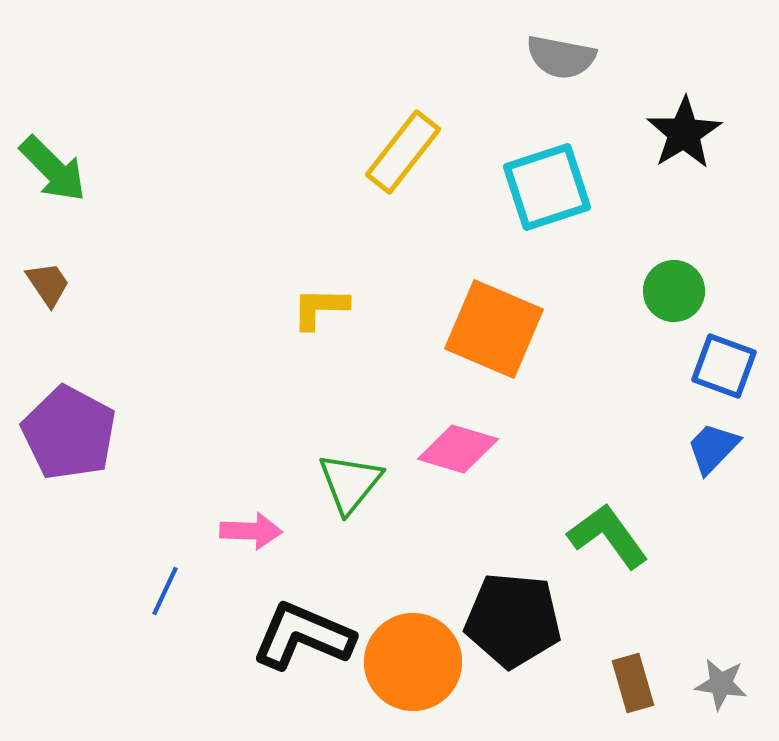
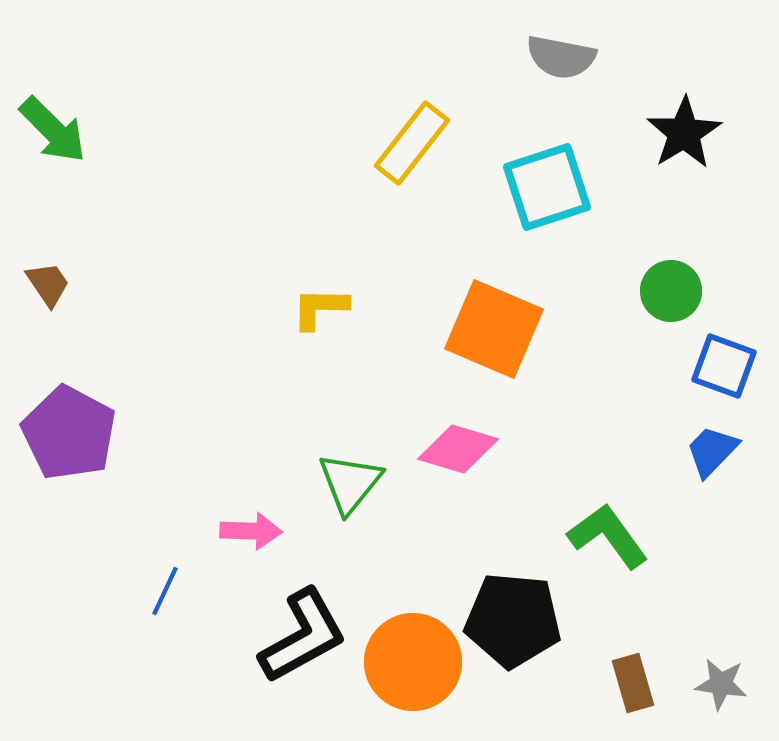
yellow rectangle: moved 9 px right, 9 px up
green arrow: moved 39 px up
green circle: moved 3 px left
blue trapezoid: moved 1 px left, 3 px down
black L-shape: rotated 128 degrees clockwise
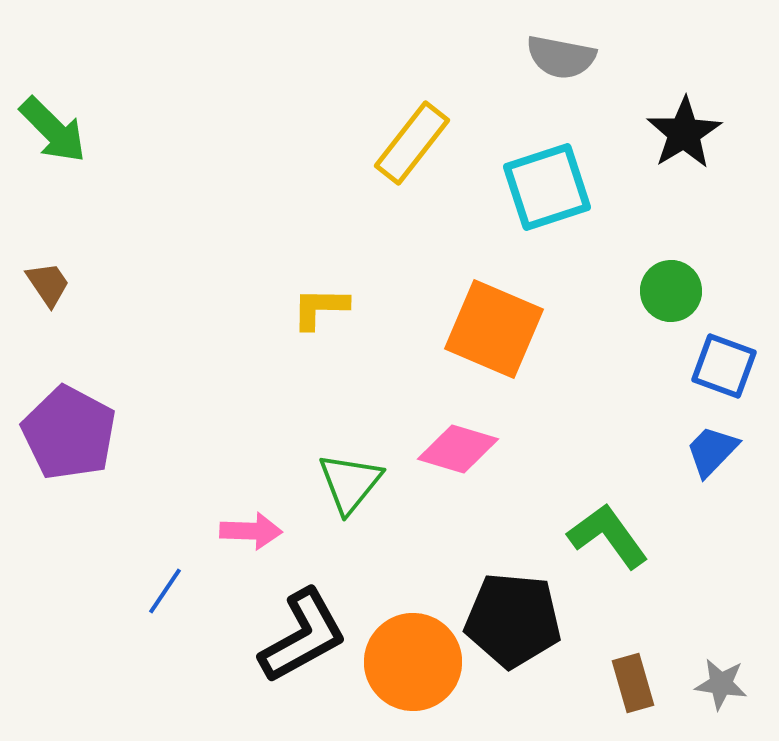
blue line: rotated 9 degrees clockwise
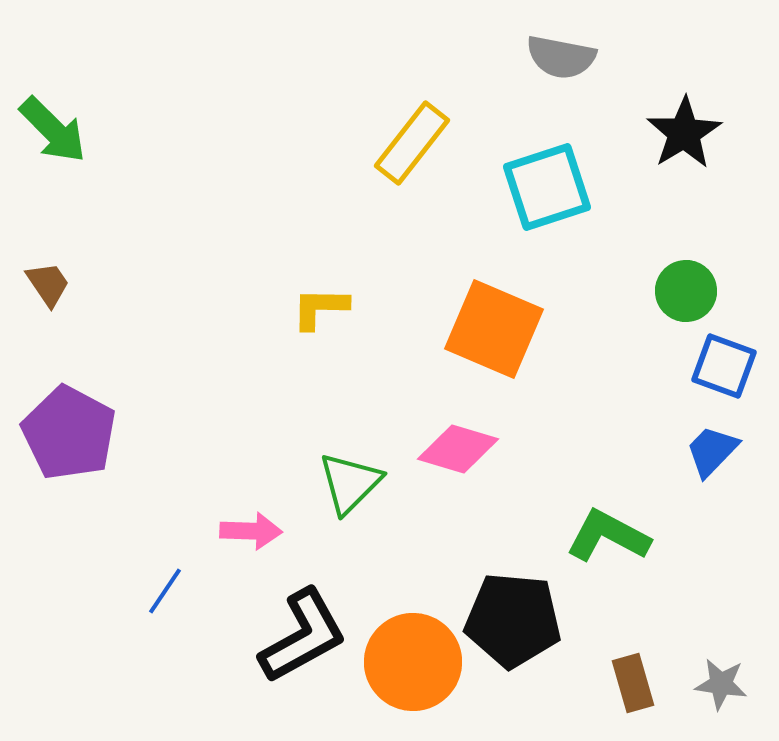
green circle: moved 15 px right
green triangle: rotated 6 degrees clockwise
green L-shape: rotated 26 degrees counterclockwise
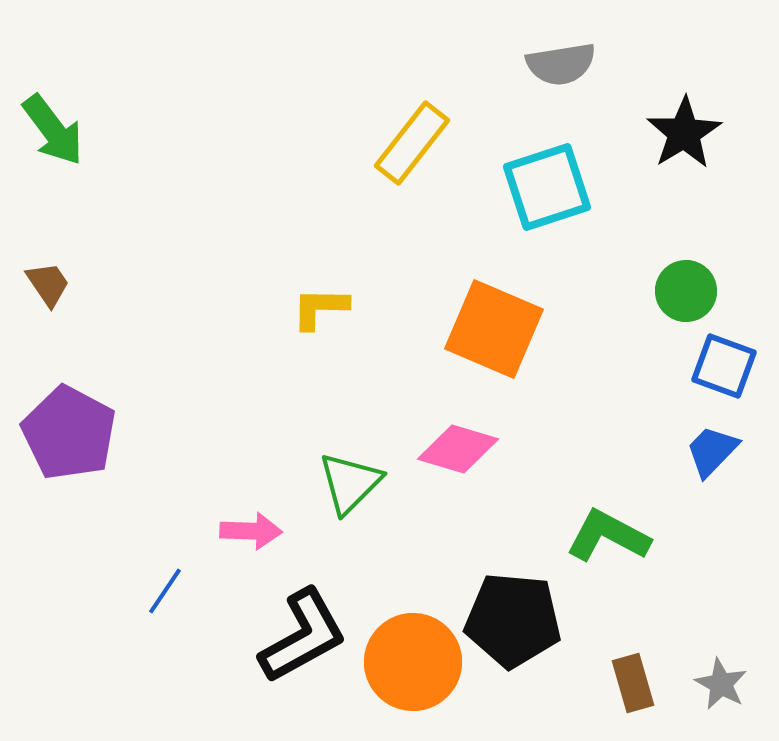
gray semicircle: moved 7 px down; rotated 20 degrees counterclockwise
green arrow: rotated 8 degrees clockwise
gray star: rotated 20 degrees clockwise
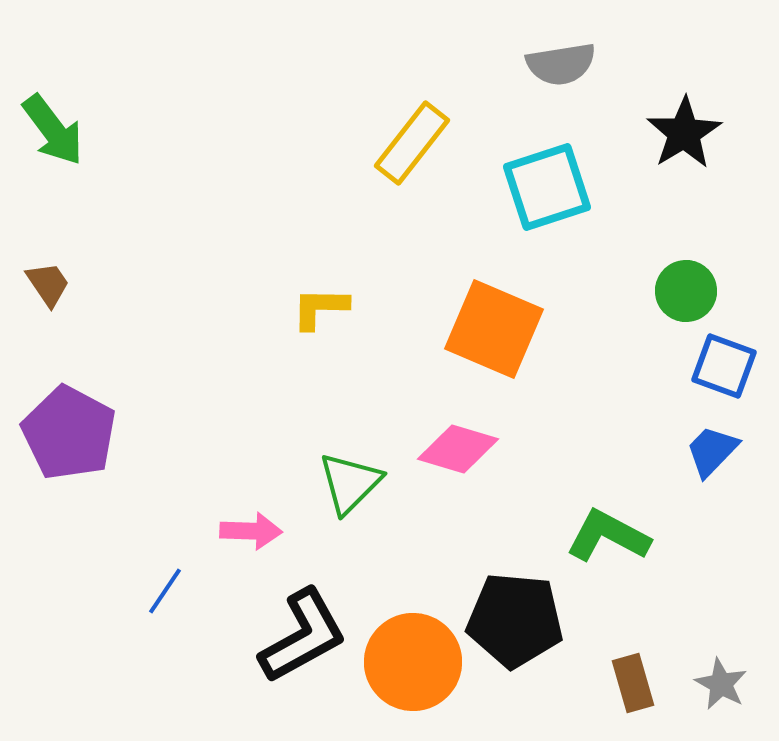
black pentagon: moved 2 px right
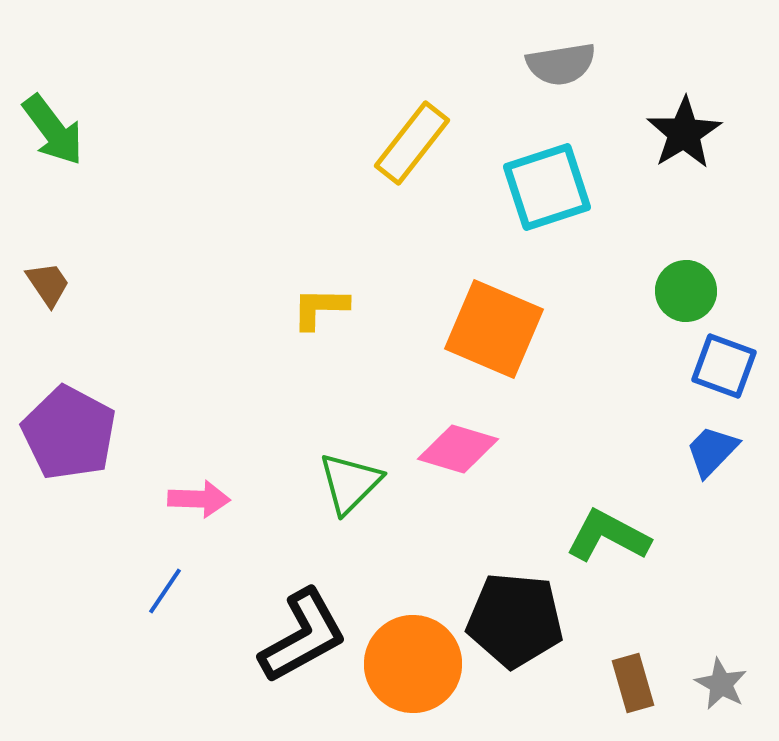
pink arrow: moved 52 px left, 32 px up
orange circle: moved 2 px down
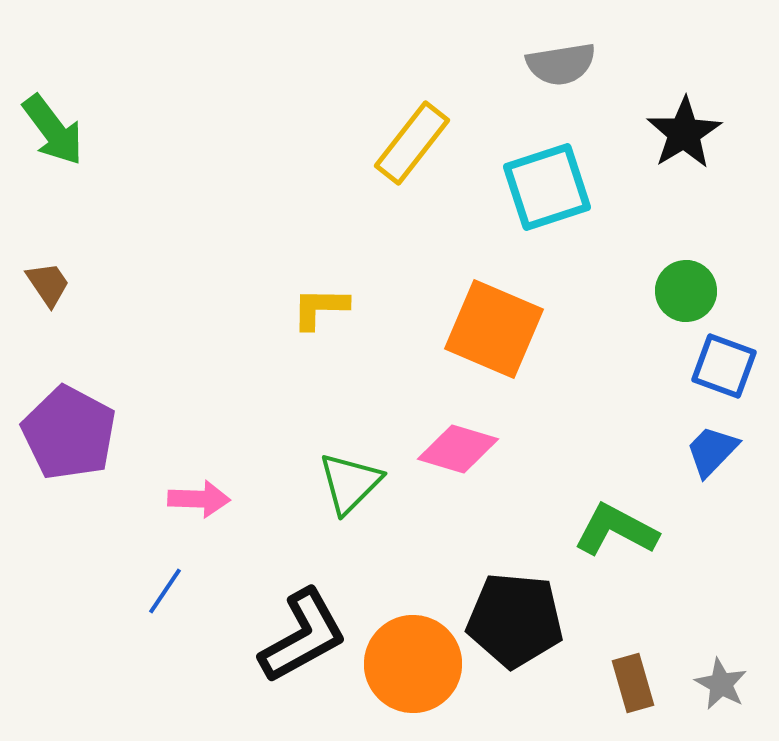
green L-shape: moved 8 px right, 6 px up
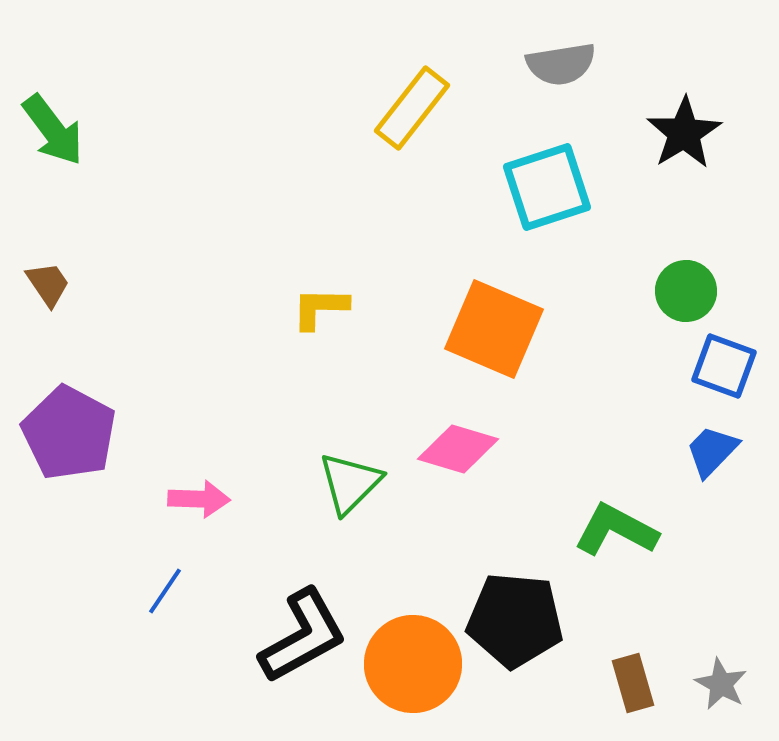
yellow rectangle: moved 35 px up
